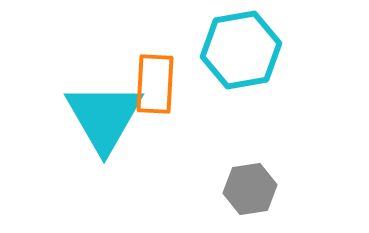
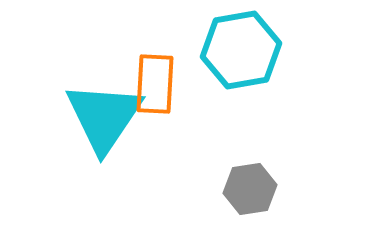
cyan triangle: rotated 4 degrees clockwise
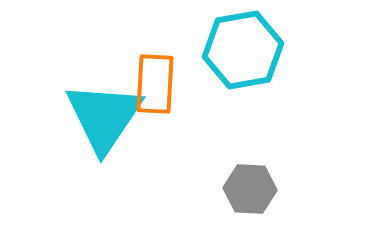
cyan hexagon: moved 2 px right
gray hexagon: rotated 12 degrees clockwise
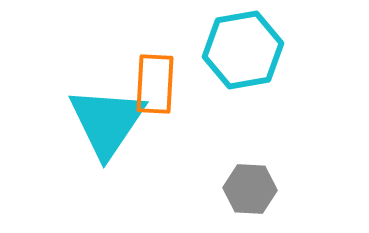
cyan triangle: moved 3 px right, 5 px down
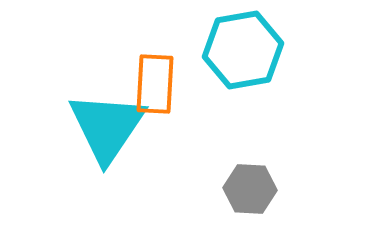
cyan triangle: moved 5 px down
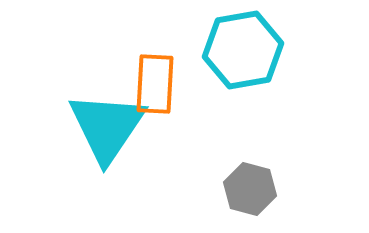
gray hexagon: rotated 12 degrees clockwise
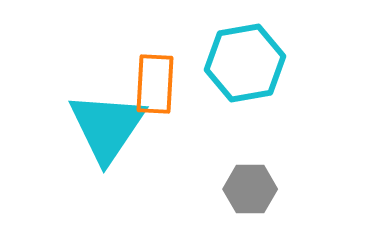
cyan hexagon: moved 2 px right, 13 px down
gray hexagon: rotated 15 degrees counterclockwise
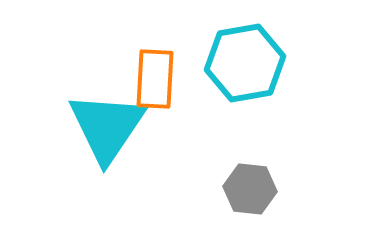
orange rectangle: moved 5 px up
gray hexagon: rotated 6 degrees clockwise
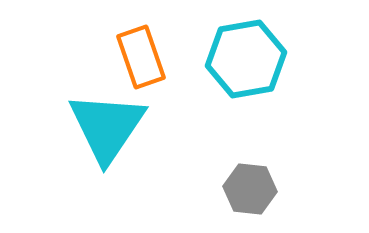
cyan hexagon: moved 1 px right, 4 px up
orange rectangle: moved 14 px left, 22 px up; rotated 22 degrees counterclockwise
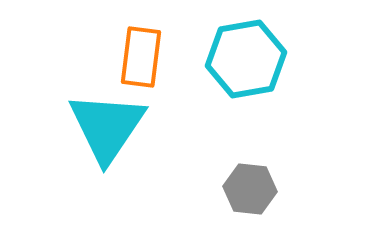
orange rectangle: rotated 26 degrees clockwise
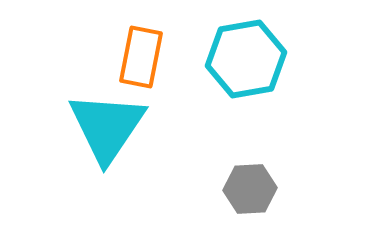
orange rectangle: rotated 4 degrees clockwise
gray hexagon: rotated 9 degrees counterclockwise
